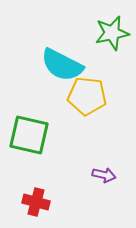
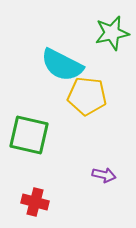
red cross: moved 1 px left
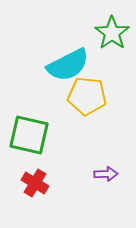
green star: rotated 24 degrees counterclockwise
cyan semicircle: moved 6 px right; rotated 54 degrees counterclockwise
purple arrow: moved 2 px right, 1 px up; rotated 15 degrees counterclockwise
red cross: moved 19 px up; rotated 16 degrees clockwise
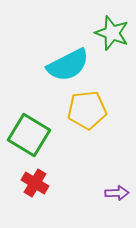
green star: rotated 16 degrees counterclockwise
yellow pentagon: moved 14 px down; rotated 12 degrees counterclockwise
green square: rotated 18 degrees clockwise
purple arrow: moved 11 px right, 19 px down
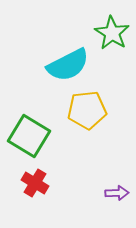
green star: rotated 12 degrees clockwise
green square: moved 1 px down
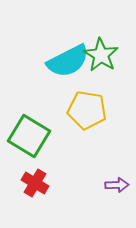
green star: moved 11 px left, 22 px down
cyan semicircle: moved 4 px up
yellow pentagon: rotated 15 degrees clockwise
purple arrow: moved 8 px up
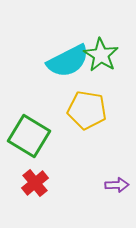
red cross: rotated 20 degrees clockwise
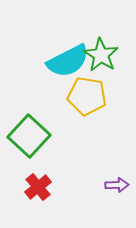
yellow pentagon: moved 14 px up
green square: rotated 12 degrees clockwise
red cross: moved 3 px right, 4 px down
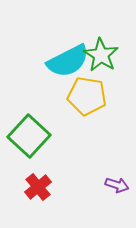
purple arrow: rotated 20 degrees clockwise
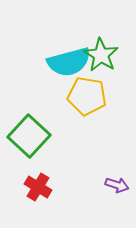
cyan semicircle: moved 1 px right, 1 px down; rotated 12 degrees clockwise
red cross: rotated 20 degrees counterclockwise
